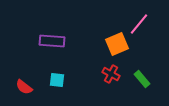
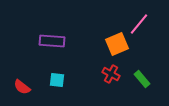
red semicircle: moved 2 px left
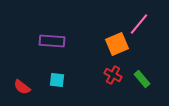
red cross: moved 2 px right, 1 px down
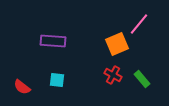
purple rectangle: moved 1 px right
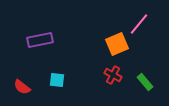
purple rectangle: moved 13 px left, 1 px up; rotated 15 degrees counterclockwise
green rectangle: moved 3 px right, 3 px down
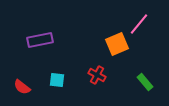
red cross: moved 16 px left
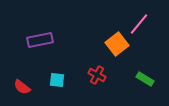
orange square: rotated 15 degrees counterclockwise
green rectangle: moved 3 px up; rotated 18 degrees counterclockwise
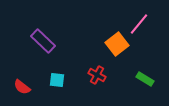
purple rectangle: moved 3 px right, 1 px down; rotated 55 degrees clockwise
